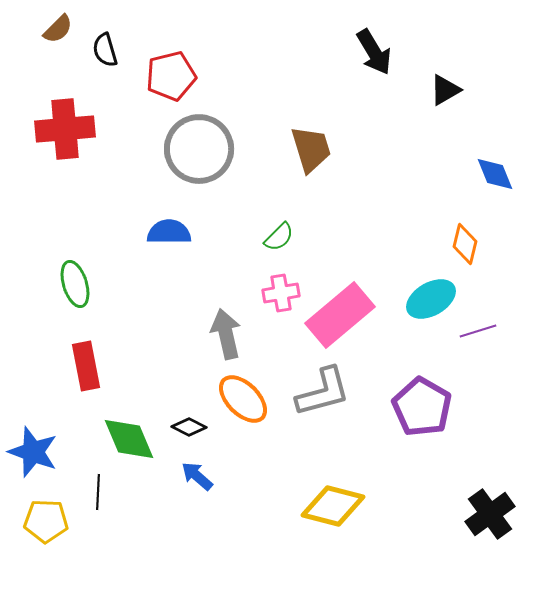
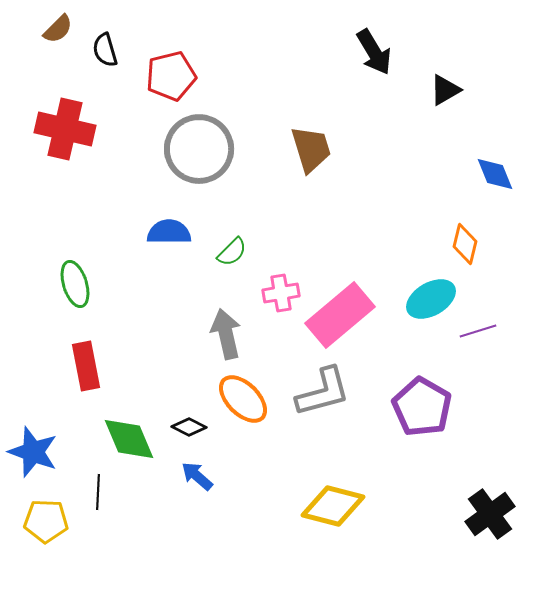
red cross: rotated 18 degrees clockwise
green semicircle: moved 47 px left, 15 px down
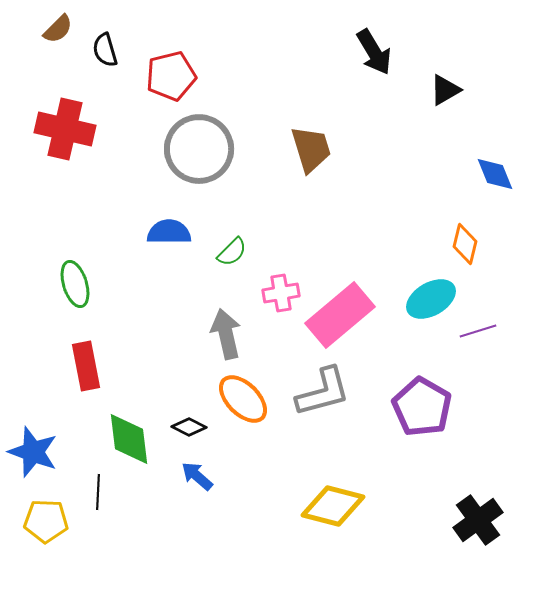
green diamond: rotated 16 degrees clockwise
black cross: moved 12 px left, 6 px down
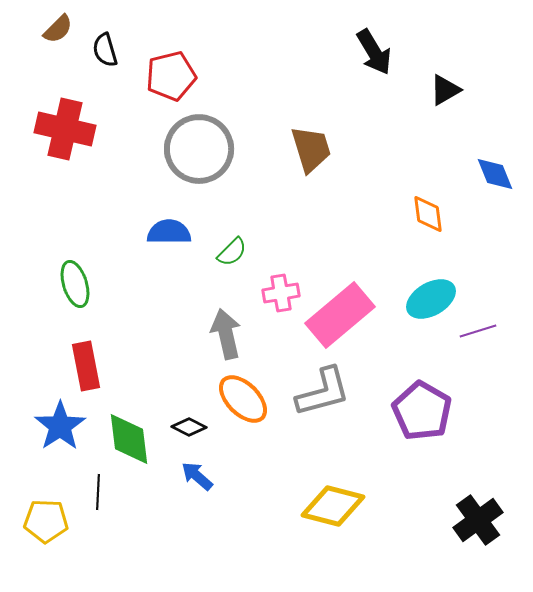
orange diamond: moved 37 px left, 30 px up; rotated 21 degrees counterclockwise
purple pentagon: moved 4 px down
blue star: moved 27 px right, 26 px up; rotated 18 degrees clockwise
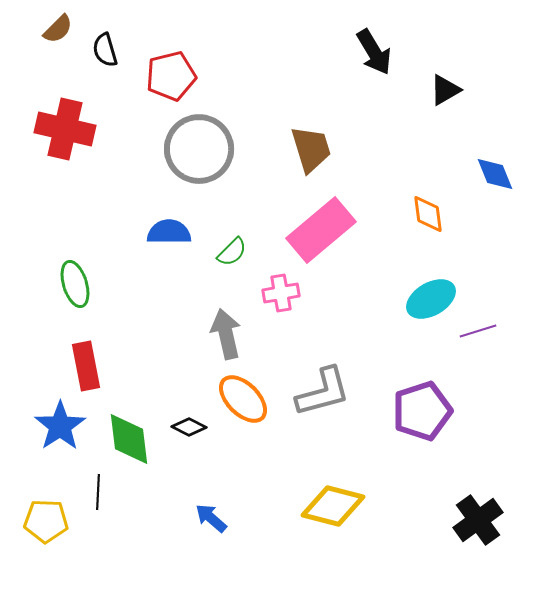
pink rectangle: moved 19 px left, 85 px up
purple pentagon: rotated 24 degrees clockwise
blue arrow: moved 14 px right, 42 px down
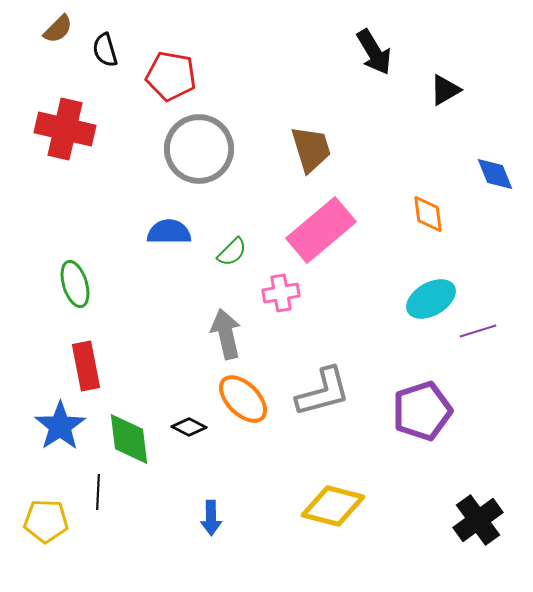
red pentagon: rotated 24 degrees clockwise
blue arrow: rotated 132 degrees counterclockwise
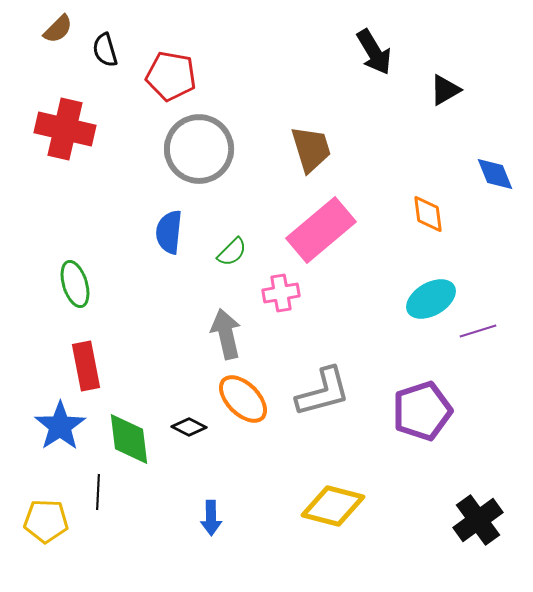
blue semicircle: rotated 84 degrees counterclockwise
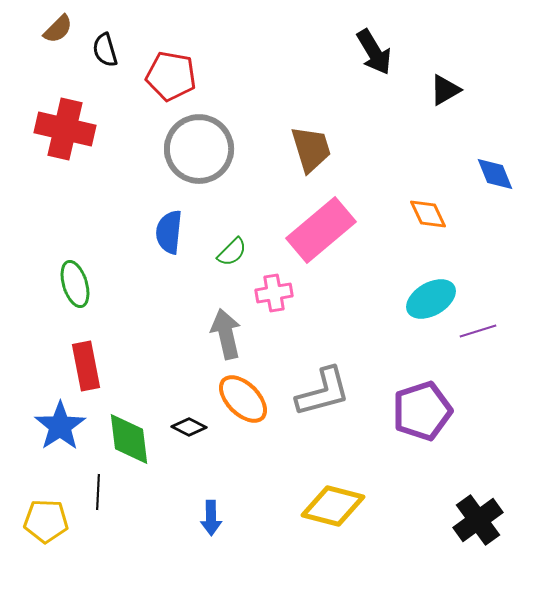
orange diamond: rotated 18 degrees counterclockwise
pink cross: moved 7 px left
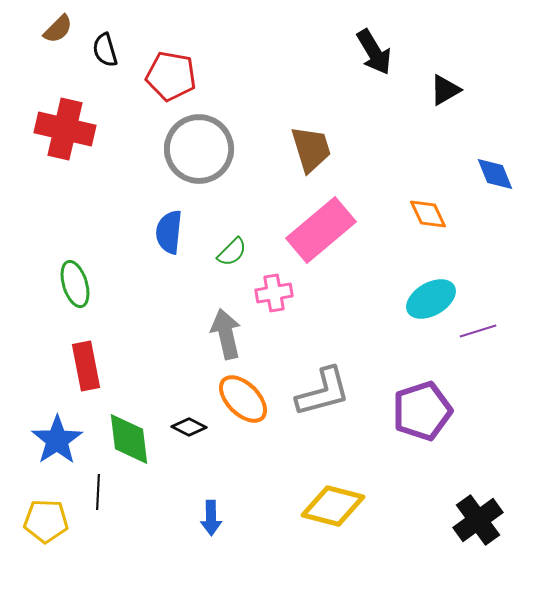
blue star: moved 3 px left, 14 px down
